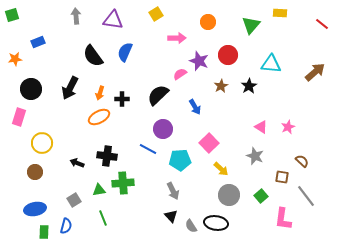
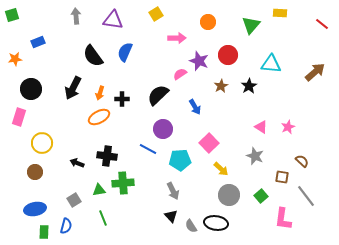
black arrow at (70, 88): moved 3 px right
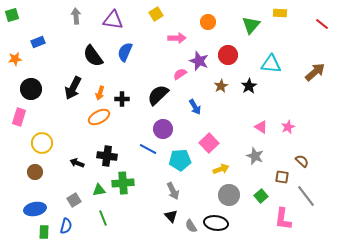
yellow arrow at (221, 169): rotated 63 degrees counterclockwise
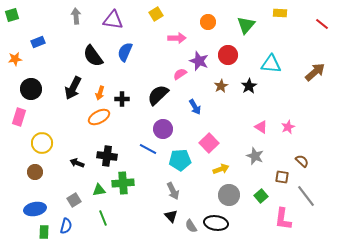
green triangle at (251, 25): moved 5 px left
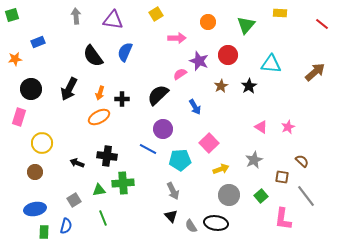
black arrow at (73, 88): moved 4 px left, 1 px down
gray star at (255, 156): moved 1 px left, 4 px down; rotated 24 degrees clockwise
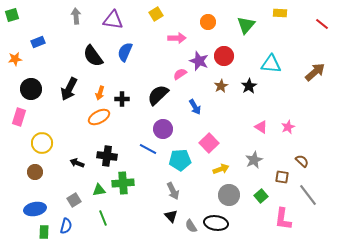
red circle at (228, 55): moved 4 px left, 1 px down
gray line at (306, 196): moved 2 px right, 1 px up
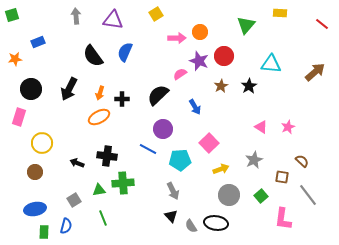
orange circle at (208, 22): moved 8 px left, 10 px down
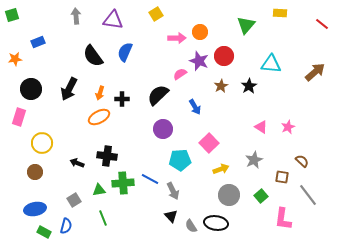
blue line at (148, 149): moved 2 px right, 30 px down
green rectangle at (44, 232): rotated 64 degrees counterclockwise
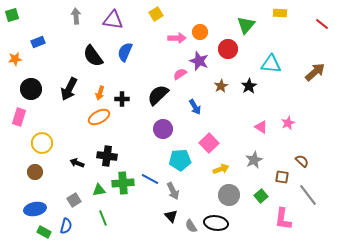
red circle at (224, 56): moved 4 px right, 7 px up
pink star at (288, 127): moved 4 px up
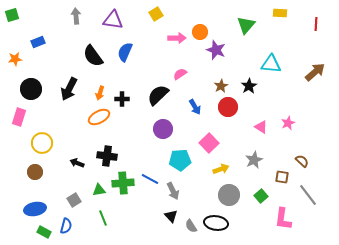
red line at (322, 24): moved 6 px left; rotated 56 degrees clockwise
red circle at (228, 49): moved 58 px down
purple star at (199, 61): moved 17 px right, 11 px up
